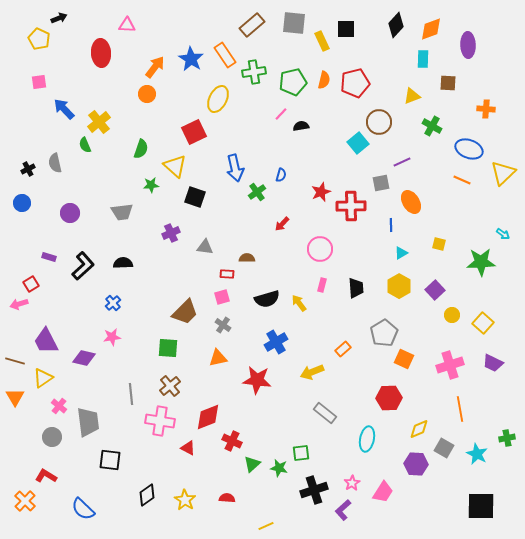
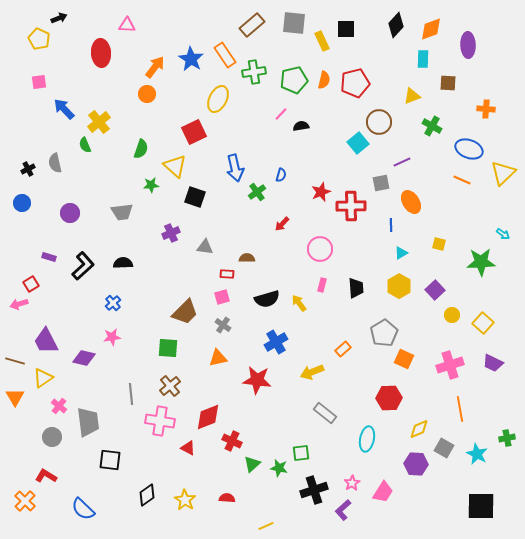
green pentagon at (293, 82): moved 1 px right, 2 px up
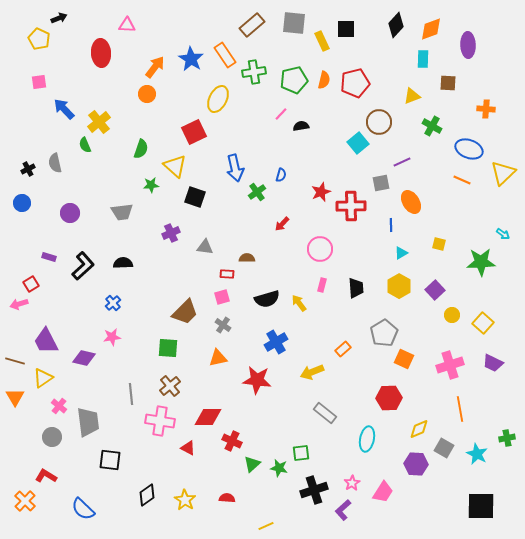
red diamond at (208, 417): rotated 20 degrees clockwise
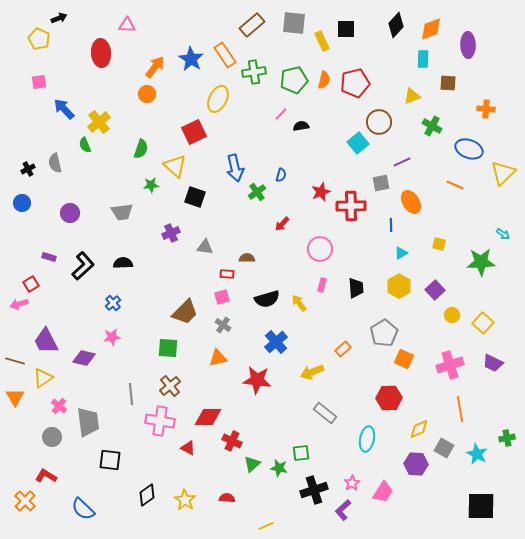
orange line at (462, 180): moved 7 px left, 5 px down
blue cross at (276, 342): rotated 10 degrees counterclockwise
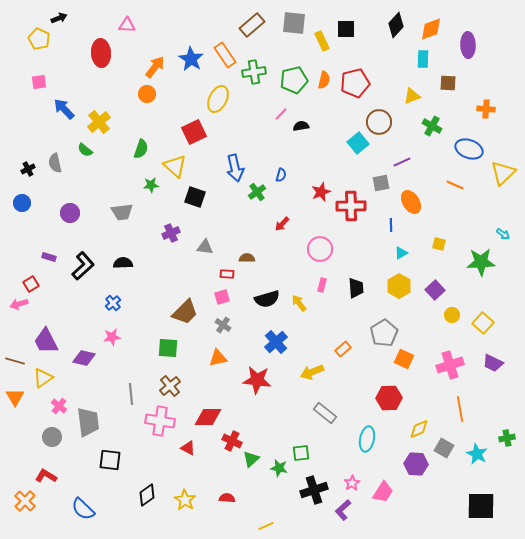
green semicircle at (85, 145): moved 5 px down; rotated 28 degrees counterclockwise
green triangle at (252, 464): moved 1 px left, 5 px up
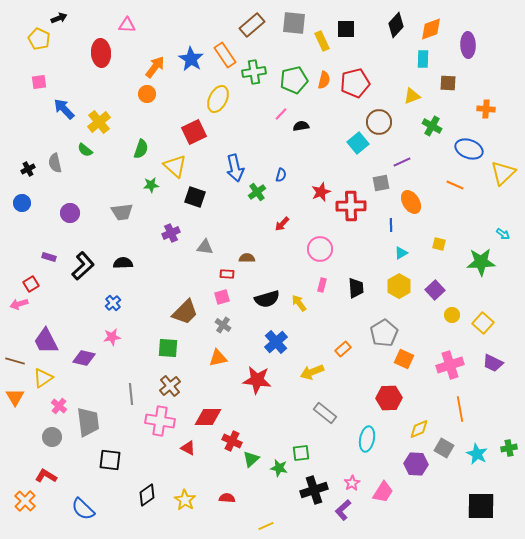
green cross at (507, 438): moved 2 px right, 10 px down
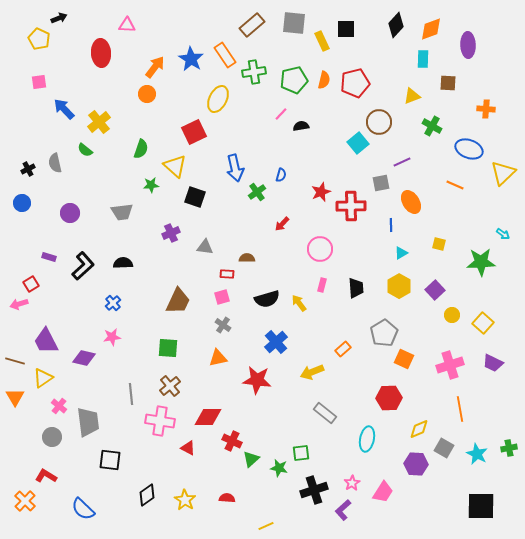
brown trapezoid at (185, 312): moved 7 px left, 11 px up; rotated 20 degrees counterclockwise
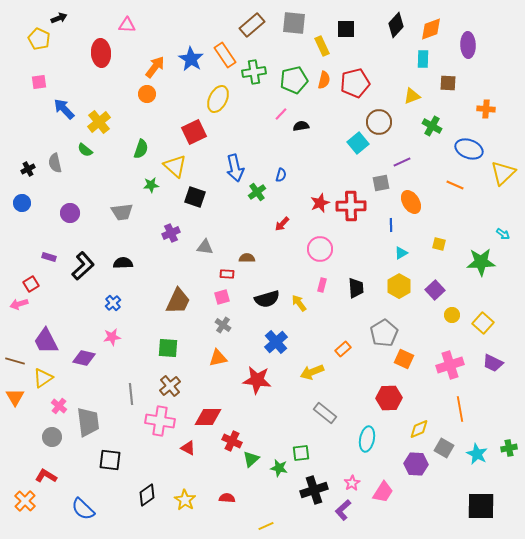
yellow rectangle at (322, 41): moved 5 px down
red star at (321, 192): moved 1 px left, 11 px down
